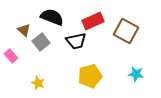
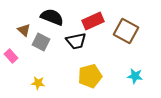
gray square: rotated 24 degrees counterclockwise
cyan star: moved 1 px left, 2 px down
yellow star: rotated 16 degrees counterclockwise
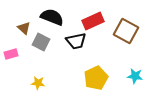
brown triangle: moved 2 px up
pink rectangle: moved 2 px up; rotated 64 degrees counterclockwise
yellow pentagon: moved 6 px right, 2 px down; rotated 10 degrees counterclockwise
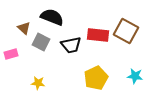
red rectangle: moved 5 px right, 14 px down; rotated 30 degrees clockwise
black trapezoid: moved 5 px left, 4 px down
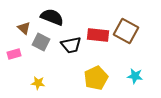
pink rectangle: moved 3 px right
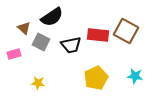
black semicircle: rotated 125 degrees clockwise
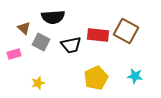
black semicircle: moved 1 px right; rotated 30 degrees clockwise
yellow star: rotated 24 degrees counterclockwise
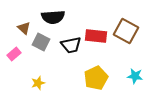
red rectangle: moved 2 px left, 1 px down
pink rectangle: rotated 24 degrees counterclockwise
